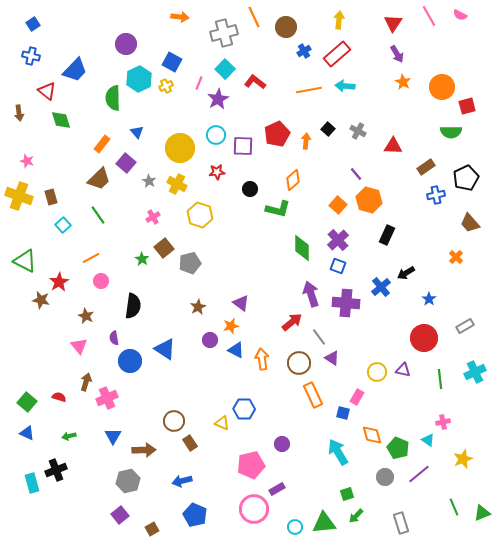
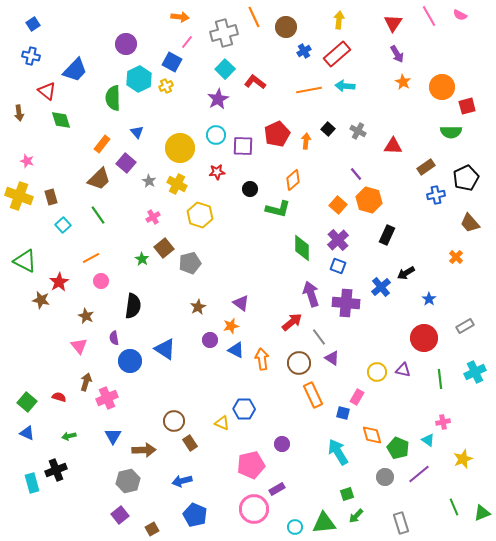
pink line at (199, 83): moved 12 px left, 41 px up; rotated 16 degrees clockwise
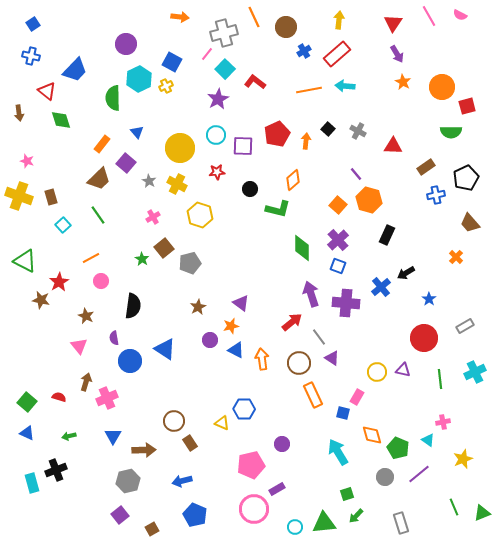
pink line at (187, 42): moved 20 px right, 12 px down
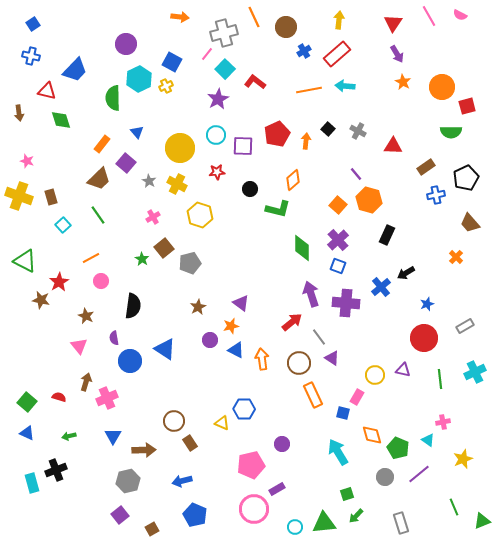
red triangle at (47, 91): rotated 24 degrees counterclockwise
blue star at (429, 299): moved 2 px left, 5 px down; rotated 16 degrees clockwise
yellow circle at (377, 372): moved 2 px left, 3 px down
green triangle at (482, 513): moved 8 px down
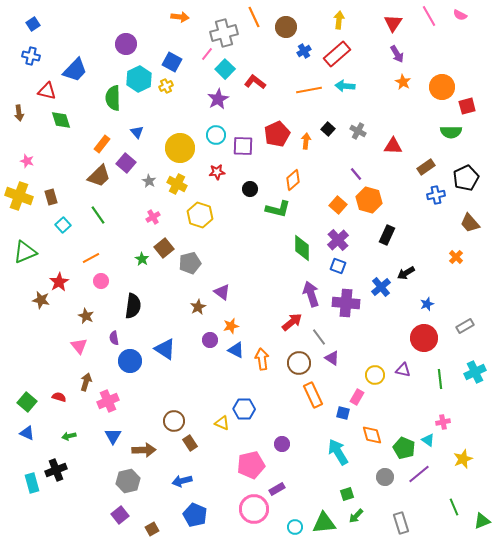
brown trapezoid at (99, 179): moved 3 px up
green triangle at (25, 261): moved 9 px up; rotated 50 degrees counterclockwise
purple triangle at (241, 303): moved 19 px left, 11 px up
pink cross at (107, 398): moved 1 px right, 3 px down
green pentagon at (398, 448): moved 6 px right
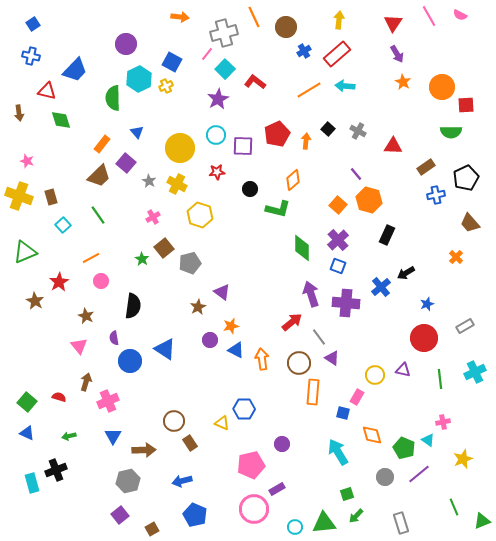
orange line at (309, 90): rotated 20 degrees counterclockwise
red square at (467, 106): moved 1 px left, 1 px up; rotated 12 degrees clockwise
brown star at (41, 300): moved 6 px left, 1 px down; rotated 18 degrees clockwise
orange rectangle at (313, 395): moved 3 px up; rotated 30 degrees clockwise
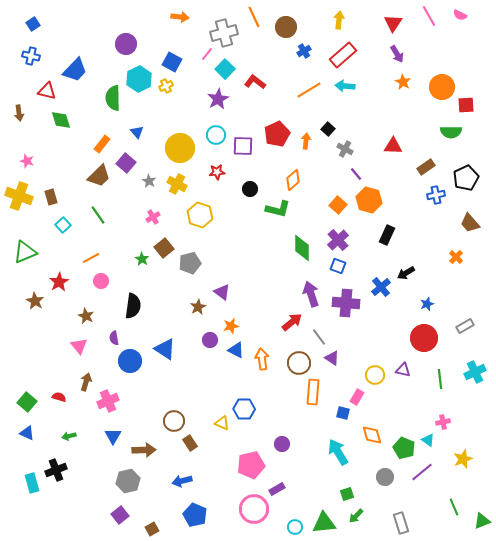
red rectangle at (337, 54): moved 6 px right, 1 px down
gray cross at (358, 131): moved 13 px left, 18 px down
purple line at (419, 474): moved 3 px right, 2 px up
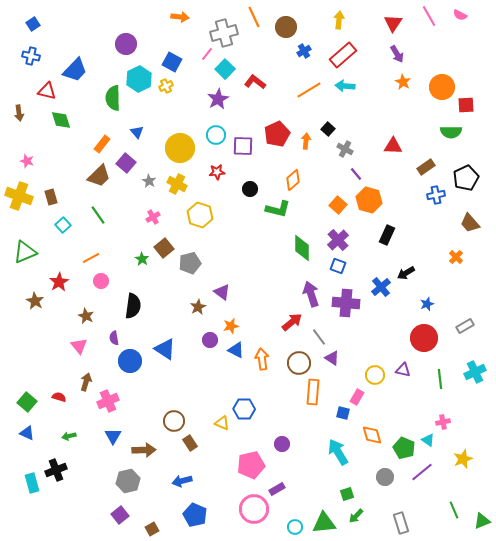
green line at (454, 507): moved 3 px down
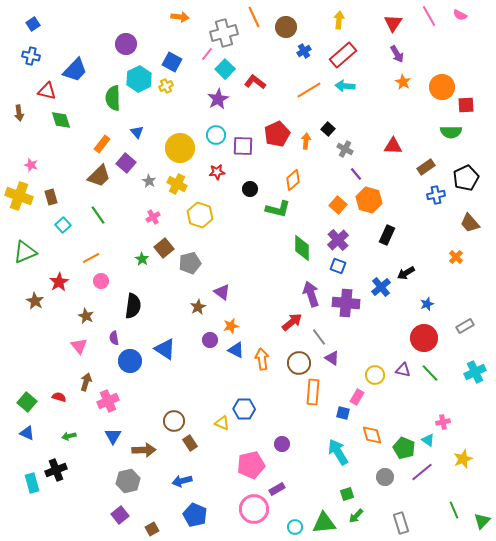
pink star at (27, 161): moved 4 px right, 4 px down
green line at (440, 379): moved 10 px left, 6 px up; rotated 36 degrees counterclockwise
green triangle at (482, 521): rotated 24 degrees counterclockwise
